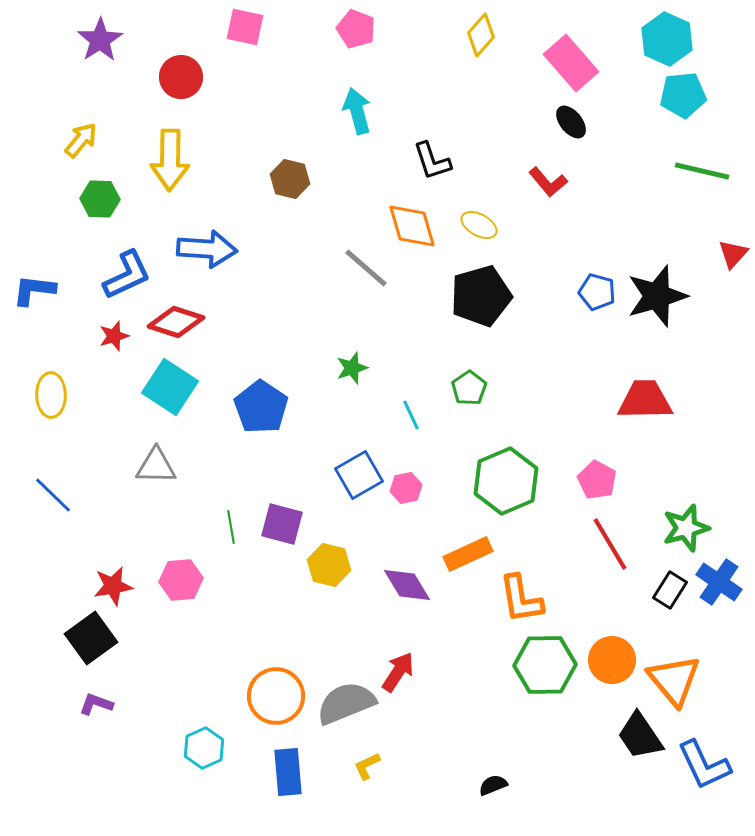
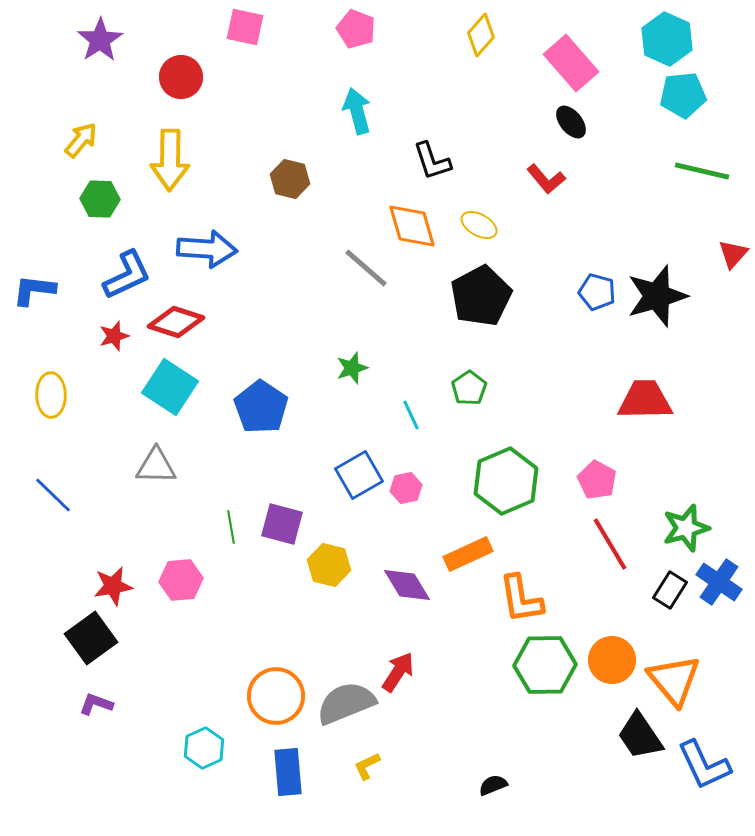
red L-shape at (548, 182): moved 2 px left, 3 px up
black pentagon at (481, 296): rotated 12 degrees counterclockwise
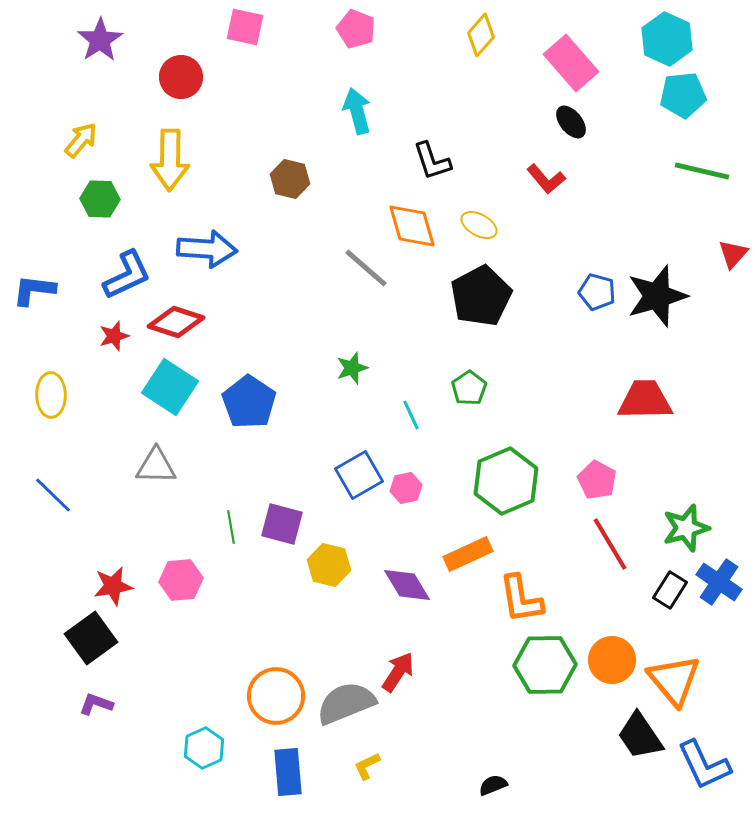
blue pentagon at (261, 407): moved 12 px left, 5 px up
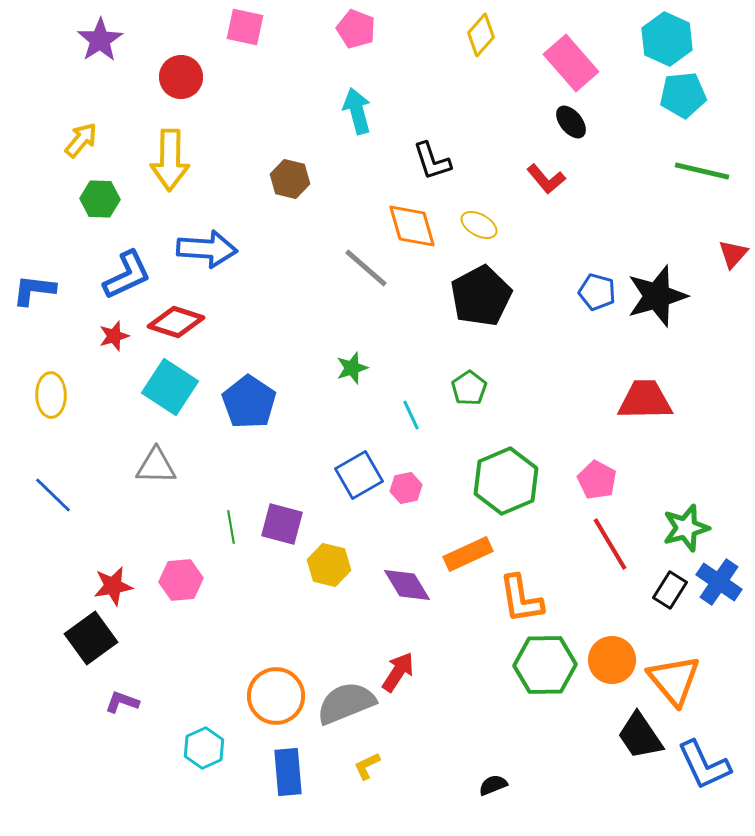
purple L-shape at (96, 704): moved 26 px right, 2 px up
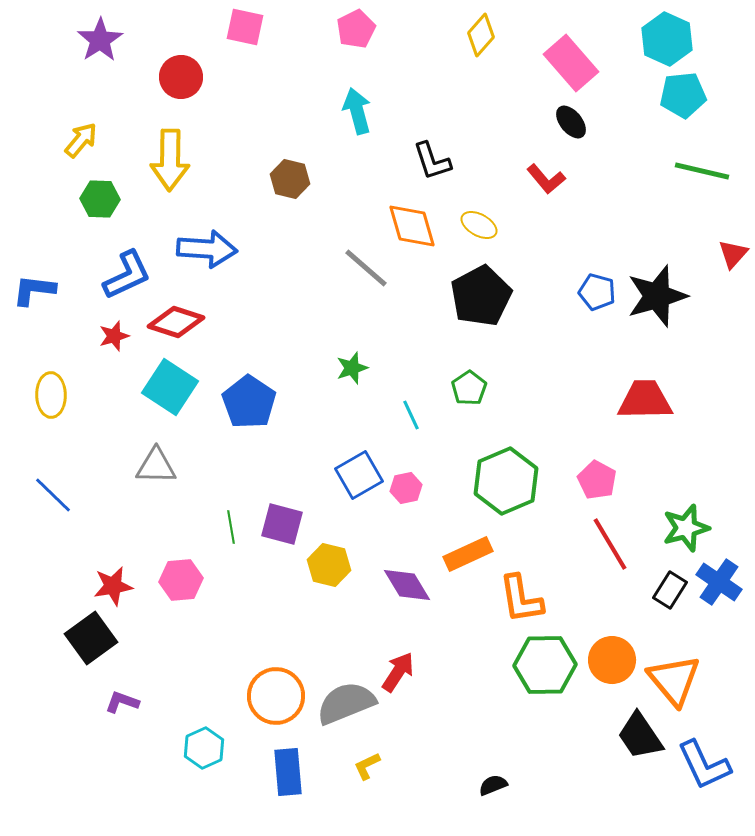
pink pentagon at (356, 29): rotated 24 degrees clockwise
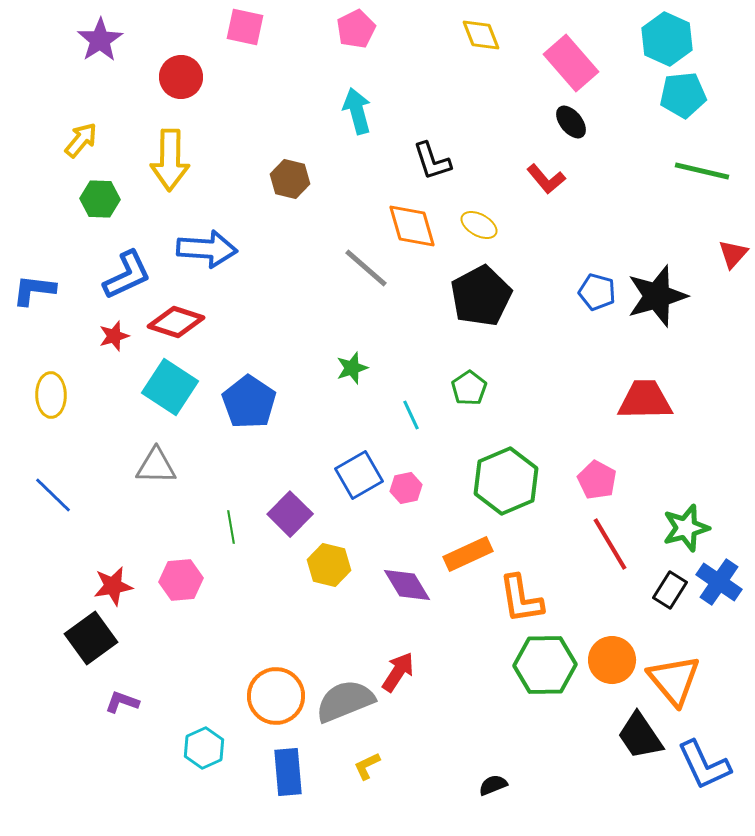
yellow diamond at (481, 35): rotated 63 degrees counterclockwise
purple square at (282, 524): moved 8 px right, 10 px up; rotated 30 degrees clockwise
gray semicircle at (346, 703): moved 1 px left, 2 px up
